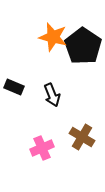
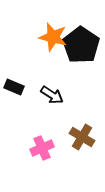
black pentagon: moved 2 px left, 1 px up
black arrow: rotated 35 degrees counterclockwise
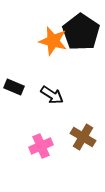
orange star: moved 4 px down
black pentagon: moved 13 px up
brown cross: moved 1 px right
pink cross: moved 1 px left, 2 px up
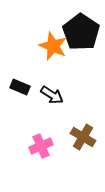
orange star: moved 5 px down; rotated 8 degrees clockwise
black rectangle: moved 6 px right
